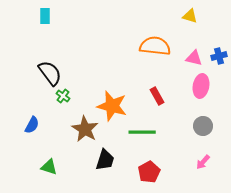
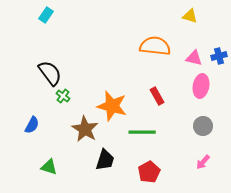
cyan rectangle: moved 1 px right, 1 px up; rotated 35 degrees clockwise
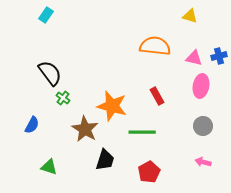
green cross: moved 2 px down
pink arrow: rotated 63 degrees clockwise
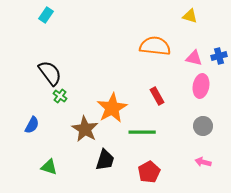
green cross: moved 3 px left, 2 px up
orange star: moved 2 px down; rotated 28 degrees clockwise
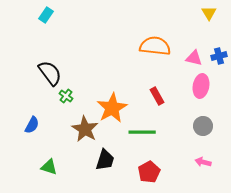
yellow triangle: moved 19 px right, 3 px up; rotated 42 degrees clockwise
green cross: moved 6 px right
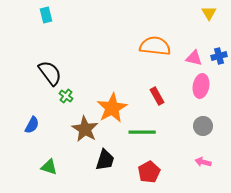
cyan rectangle: rotated 49 degrees counterclockwise
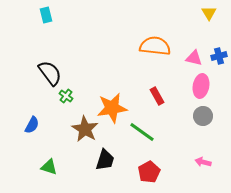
orange star: rotated 20 degrees clockwise
gray circle: moved 10 px up
green line: rotated 36 degrees clockwise
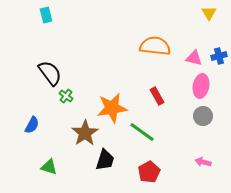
brown star: moved 4 px down; rotated 8 degrees clockwise
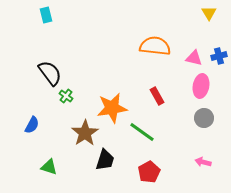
gray circle: moved 1 px right, 2 px down
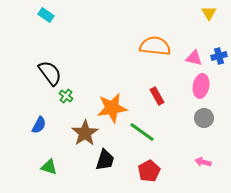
cyan rectangle: rotated 42 degrees counterclockwise
blue semicircle: moved 7 px right
red pentagon: moved 1 px up
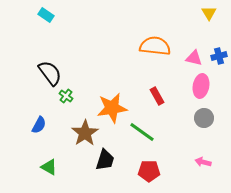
green triangle: rotated 12 degrees clockwise
red pentagon: rotated 30 degrees clockwise
